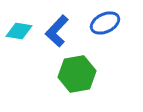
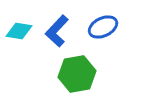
blue ellipse: moved 2 px left, 4 px down
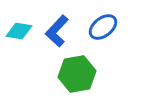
blue ellipse: rotated 12 degrees counterclockwise
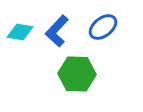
cyan diamond: moved 1 px right, 1 px down
green hexagon: rotated 12 degrees clockwise
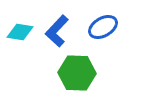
blue ellipse: rotated 8 degrees clockwise
green hexagon: moved 1 px up
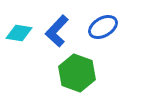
cyan diamond: moved 1 px left, 1 px down
green hexagon: rotated 18 degrees clockwise
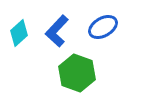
cyan diamond: rotated 52 degrees counterclockwise
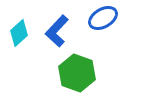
blue ellipse: moved 9 px up
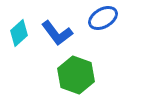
blue L-shape: moved 2 px down; rotated 80 degrees counterclockwise
green hexagon: moved 1 px left, 2 px down
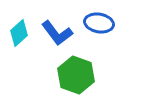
blue ellipse: moved 4 px left, 5 px down; rotated 40 degrees clockwise
